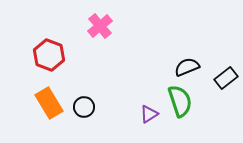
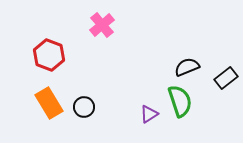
pink cross: moved 2 px right, 1 px up
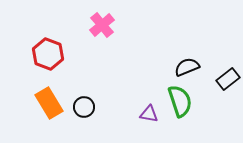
red hexagon: moved 1 px left, 1 px up
black rectangle: moved 2 px right, 1 px down
purple triangle: rotated 42 degrees clockwise
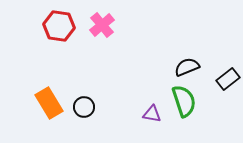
red hexagon: moved 11 px right, 28 px up; rotated 12 degrees counterclockwise
green semicircle: moved 4 px right
purple triangle: moved 3 px right
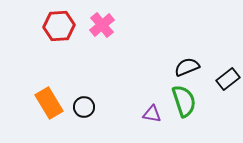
red hexagon: rotated 12 degrees counterclockwise
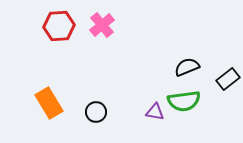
green semicircle: rotated 100 degrees clockwise
black circle: moved 12 px right, 5 px down
purple triangle: moved 3 px right, 2 px up
